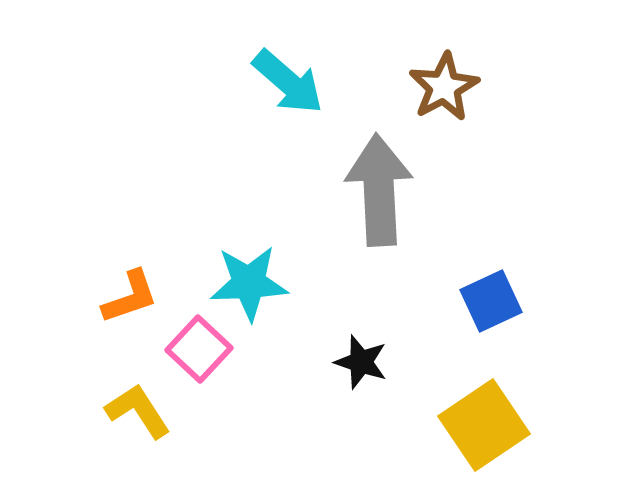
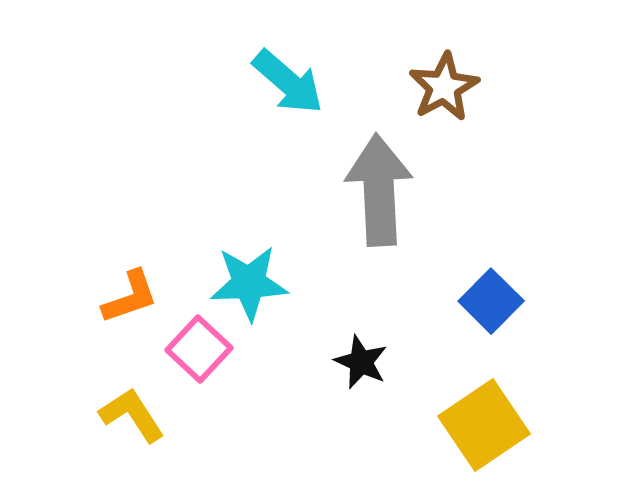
blue square: rotated 20 degrees counterclockwise
black star: rotated 6 degrees clockwise
yellow L-shape: moved 6 px left, 4 px down
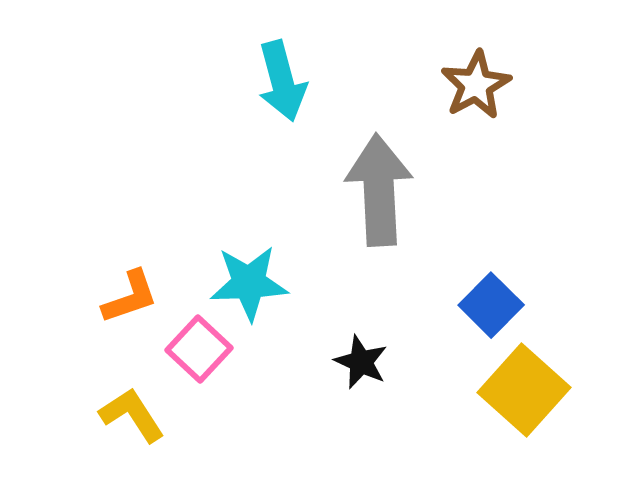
cyan arrow: moved 6 px left, 1 px up; rotated 34 degrees clockwise
brown star: moved 32 px right, 2 px up
blue square: moved 4 px down
yellow square: moved 40 px right, 35 px up; rotated 14 degrees counterclockwise
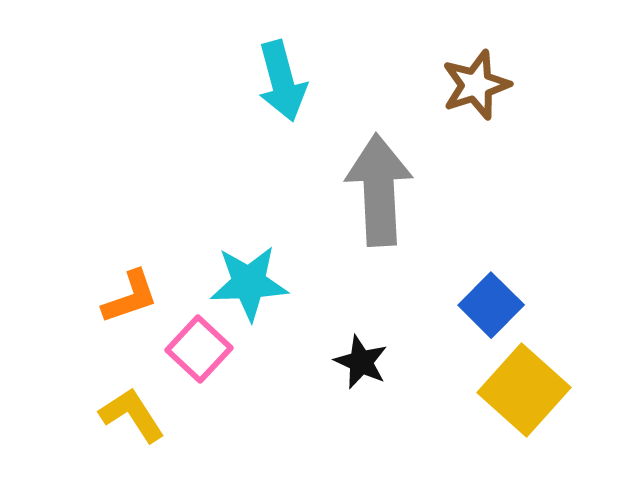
brown star: rotated 10 degrees clockwise
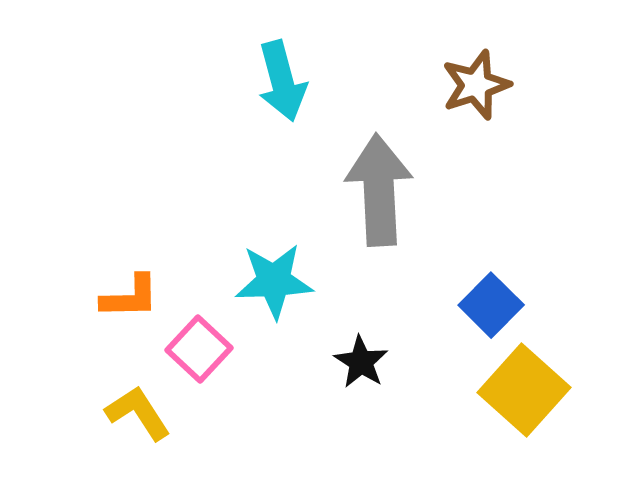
cyan star: moved 25 px right, 2 px up
orange L-shape: rotated 18 degrees clockwise
black star: rotated 8 degrees clockwise
yellow L-shape: moved 6 px right, 2 px up
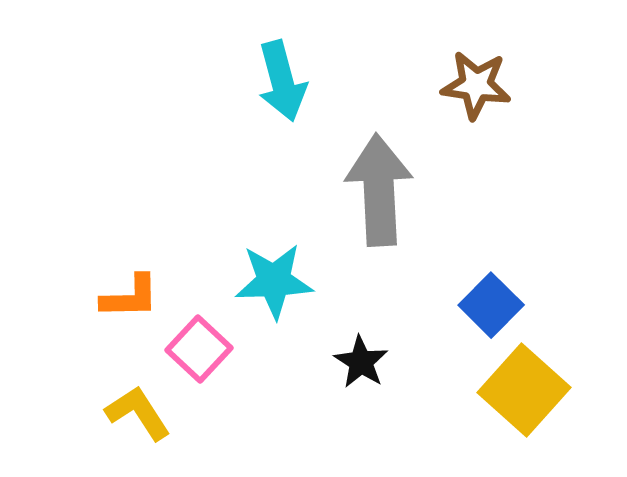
brown star: rotated 26 degrees clockwise
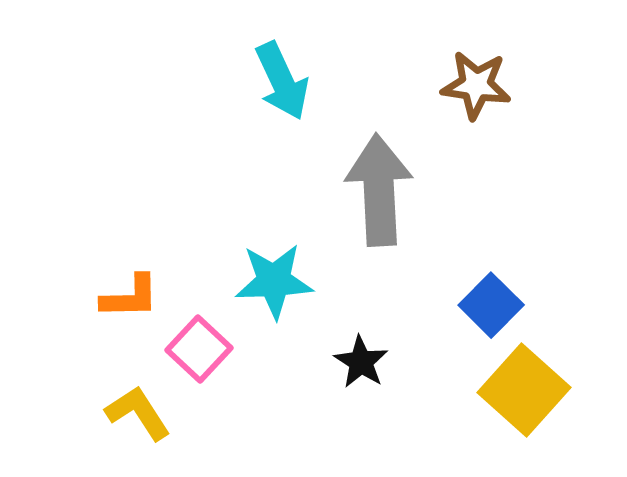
cyan arrow: rotated 10 degrees counterclockwise
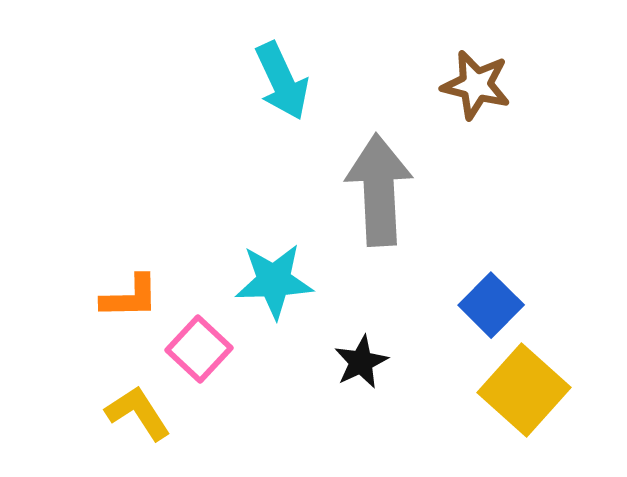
brown star: rotated 6 degrees clockwise
black star: rotated 14 degrees clockwise
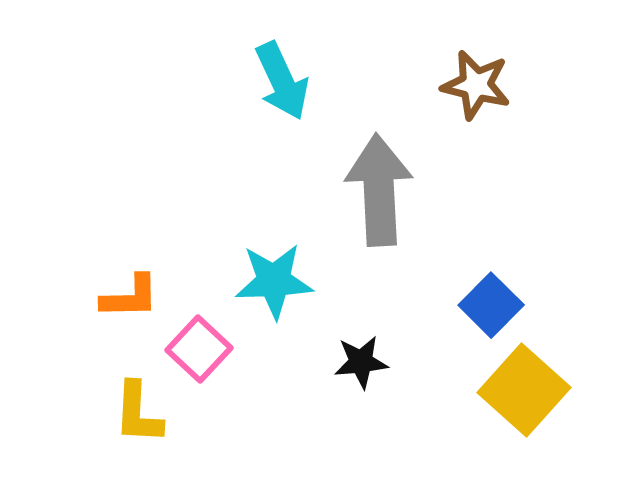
black star: rotated 20 degrees clockwise
yellow L-shape: rotated 144 degrees counterclockwise
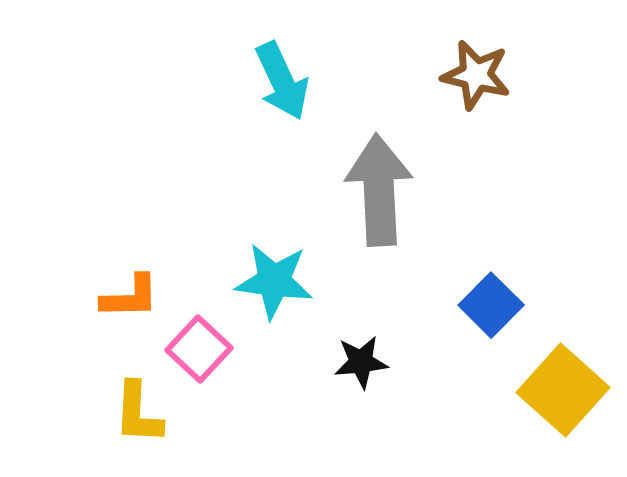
brown star: moved 10 px up
cyan star: rotated 10 degrees clockwise
yellow square: moved 39 px right
